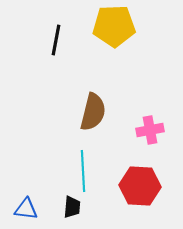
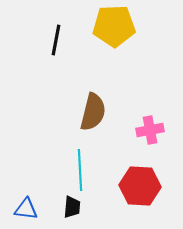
cyan line: moved 3 px left, 1 px up
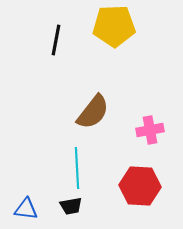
brown semicircle: rotated 24 degrees clockwise
cyan line: moved 3 px left, 2 px up
black trapezoid: moved 1 px left, 1 px up; rotated 75 degrees clockwise
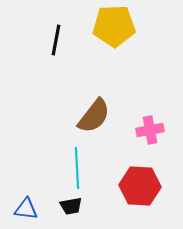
brown semicircle: moved 1 px right, 4 px down
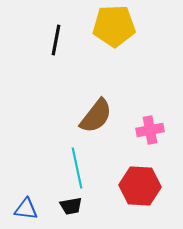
brown semicircle: moved 2 px right
cyan line: rotated 9 degrees counterclockwise
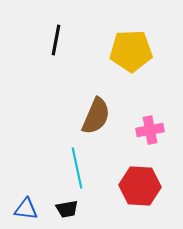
yellow pentagon: moved 17 px right, 25 px down
brown semicircle: rotated 15 degrees counterclockwise
black trapezoid: moved 4 px left, 3 px down
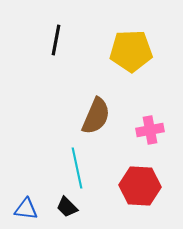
black trapezoid: moved 2 px up; rotated 55 degrees clockwise
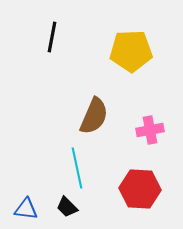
black line: moved 4 px left, 3 px up
brown semicircle: moved 2 px left
red hexagon: moved 3 px down
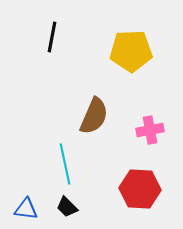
cyan line: moved 12 px left, 4 px up
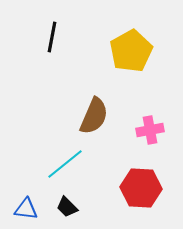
yellow pentagon: rotated 27 degrees counterclockwise
cyan line: rotated 63 degrees clockwise
red hexagon: moved 1 px right, 1 px up
